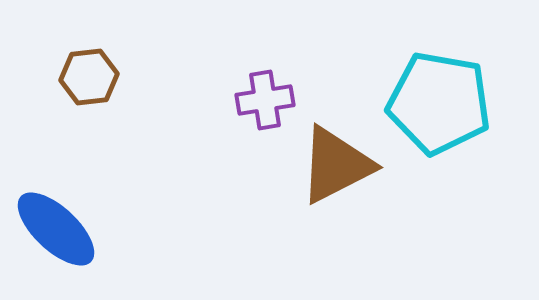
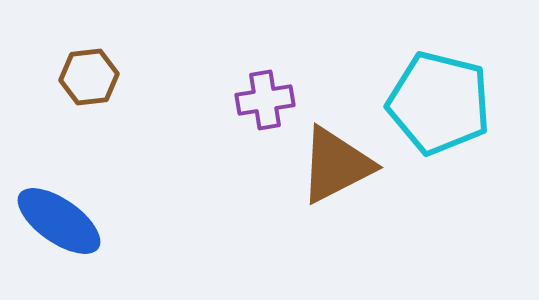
cyan pentagon: rotated 4 degrees clockwise
blue ellipse: moved 3 px right, 8 px up; rotated 8 degrees counterclockwise
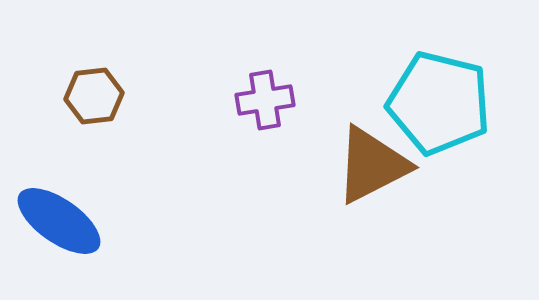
brown hexagon: moved 5 px right, 19 px down
brown triangle: moved 36 px right
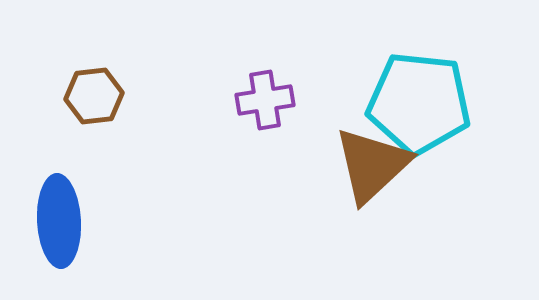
cyan pentagon: moved 20 px left; rotated 8 degrees counterclockwise
brown triangle: rotated 16 degrees counterclockwise
blue ellipse: rotated 52 degrees clockwise
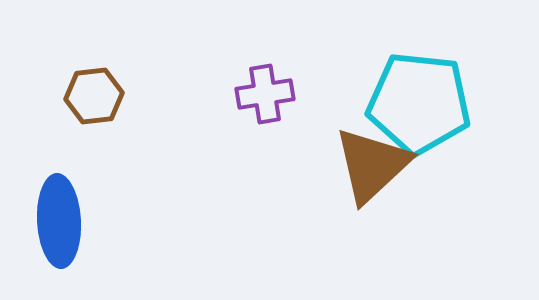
purple cross: moved 6 px up
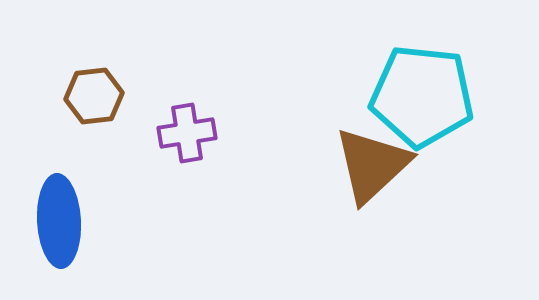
purple cross: moved 78 px left, 39 px down
cyan pentagon: moved 3 px right, 7 px up
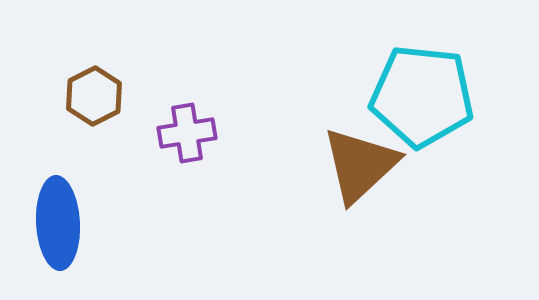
brown hexagon: rotated 20 degrees counterclockwise
brown triangle: moved 12 px left
blue ellipse: moved 1 px left, 2 px down
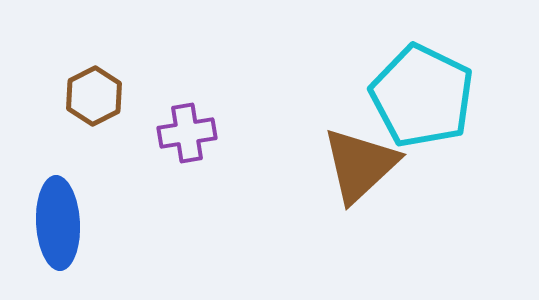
cyan pentagon: rotated 20 degrees clockwise
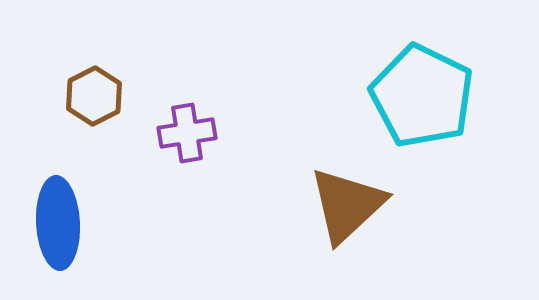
brown triangle: moved 13 px left, 40 px down
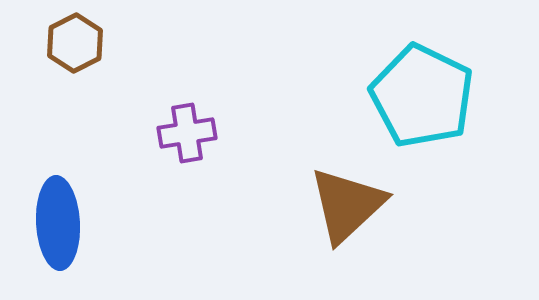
brown hexagon: moved 19 px left, 53 px up
